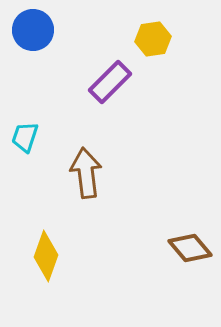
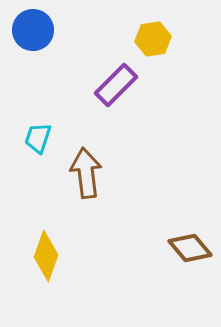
purple rectangle: moved 6 px right, 3 px down
cyan trapezoid: moved 13 px right, 1 px down
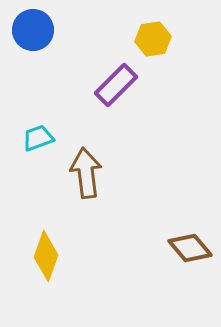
cyan trapezoid: rotated 52 degrees clockwise
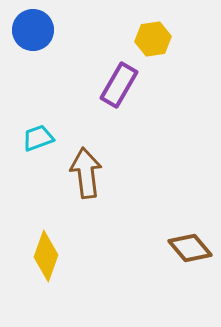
purple rectangle: moved 3 px right; rotated 15 degrees counterclockwise
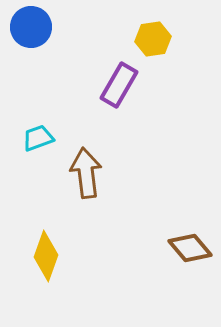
blue circle: moved 2 px left, 3 px up
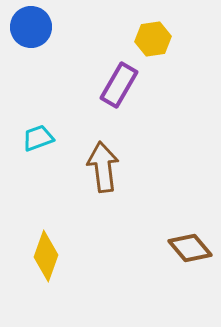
brown arrow: moved 17 px right, 6 px up
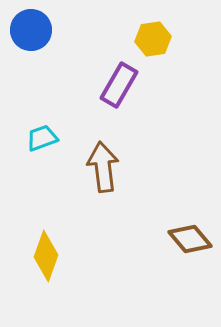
blue circle: moved 3 px down
cyan trapezoid: moved 4 px right
brown diamond: moved 9 px up
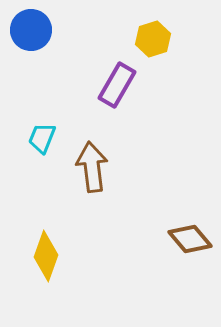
yellow hexagon: rotated 8 degrees counterclockwise
purple rectangle: moved 2 px left
cyan trapezoid: rotated 48 degrees counterclockwise
brown arrow: moved 11 px left
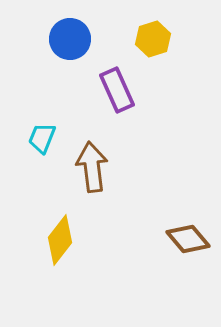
blue circle: moved 39 px right, 9 px down
purple rectangle: moved 5 px down; rotated 54 degrees counterclockwise
brown diamond: moved 2 px left
yellow diamond: moved 14 px right, 16 px up; rotated 18 degrees clockwise
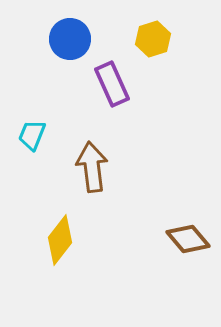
purple rectangle: moved 5 px left, 6 px up
cyan trapezoid: moved 10 px left, 3 px up
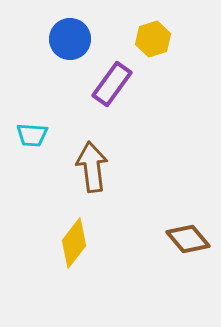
purple rectangle: rotated 60 degrees clockwise
cyan trapezoid: rotated 108 degrees counterclockwise
yellow diamond: moved 14 px right, 3 px down
